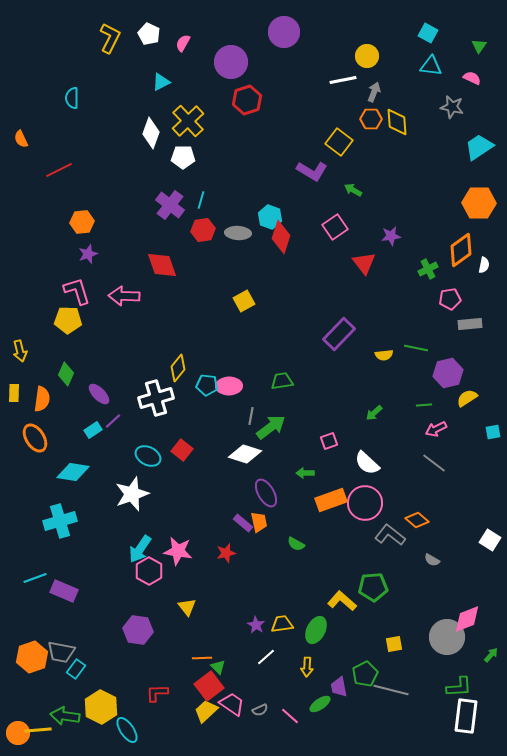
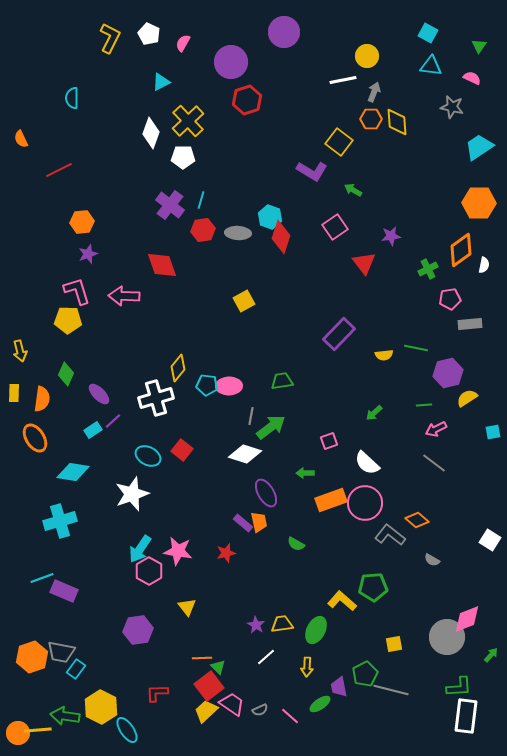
cyan line at (35, 578): moved 7 px right
purple hexagon at (138, 630): rotated 16 degrees counterclockwise
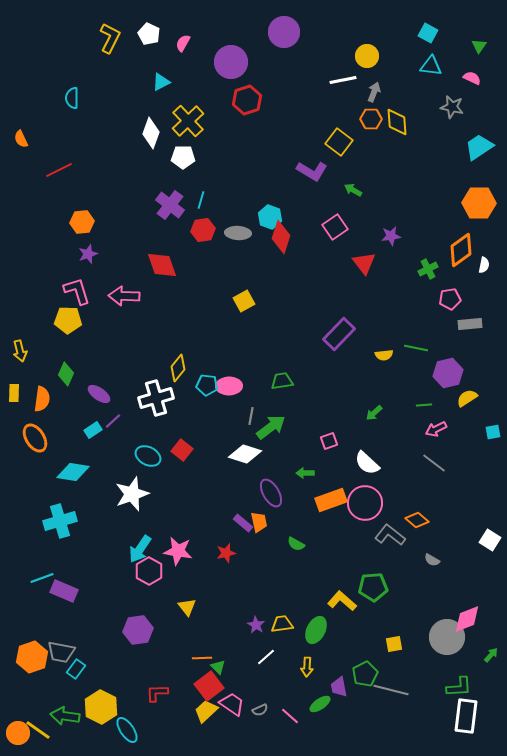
purple ellipse at (99, 394): rotated 10 degrees counterclockwise
purple ellipse at (266, 493): moved 5 px right
yellow line at (38, 730): rotated 40 degrees clockwise
